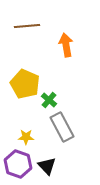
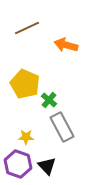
brown line: moved 2 px down; rotated 20 degrees counterclockwise
orange arrow: rotated 65 degrees counterclockwise
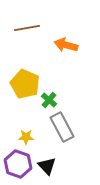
brown line: rotated 15 degrees clockwise
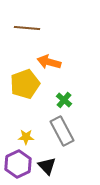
brown line: rotated 15 degrees clockwise
orange arrow: moved 17 px left, 17 px down
yellow pentagon: rotated 28 degrees clockwise
green cross: moved 15 px right
gray rectangle: moved 4 px down
purple hexagon: rotated 16 degrees clockwise
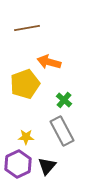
brown line: rotated 15 degrees counterclockwise
black triangle: rotated 24 degrees clockwise
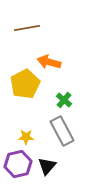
yellow pentagon: rotated 8 degrees counterclockwise
purple hexagon: rotated 12 degrees clockwise
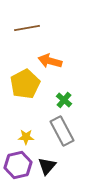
orange arrow: moved 1 px right, 1 px up
purple hexagon: moved 1 px down
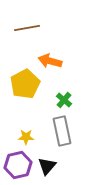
gray rectangle: rotated 16 degrees clockwise
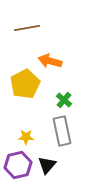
black triangle: moved 1 px up
